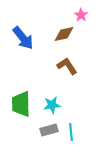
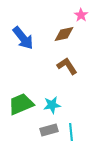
green trapezoid: rotated 68 degrees clockwise
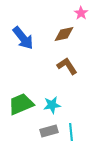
pink star: moved 2 px up
gray rectangle: moved 1 px down
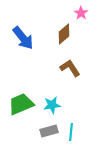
brown diamond: rotated 30 degrees counterclockwise
brown L-shape: moved 3 px right, 2 px down
cyan line: rotated 12 degrees clockwise
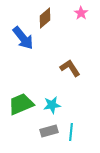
brown diamond: moved 19 px left, 16 px up
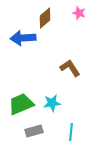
pink star: moved 2 px left; rotated 16 degrees counterclockwise
blue arrow: rotated 125 degrees clockwise
cyan star: moved 2 px up
gray rectangle: moved 15 px left
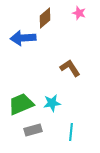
gray rectangle: moved 1 px left, 1 px up
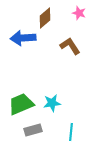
brown L-shape: moved 22 px up
